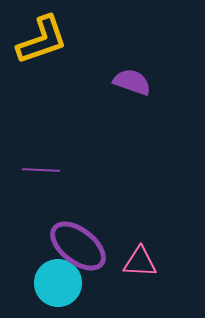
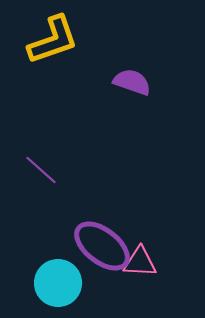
yellow L-shape: moved 11 px right
purple line: rotated 39 degrees clockwise
purple ellipse: moved 24 px right
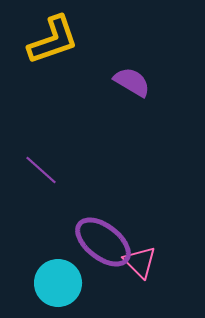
purple semicircle: rotated 12 degrees clockwise
purple ellipse: moved 1 px right, 4 px up
pink triangle: rotated 42 degrees clockwise
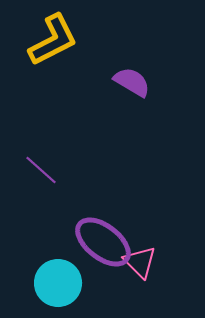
yellow L-shape: rotated 8 degrees counterclockwise
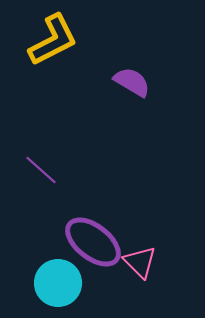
purple ellipse: moved 10 px left
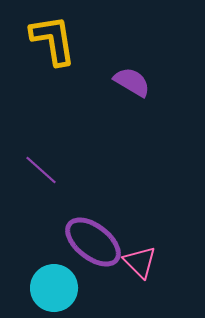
yellow L-shape: rotated 72 degrees counterclockwise
cyan circle: moved 4 px left, 5 px down
